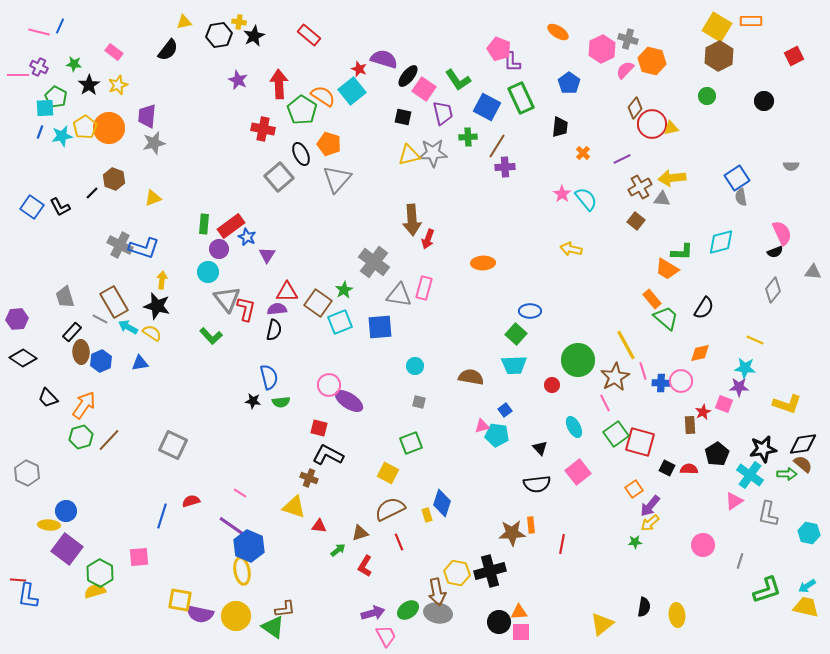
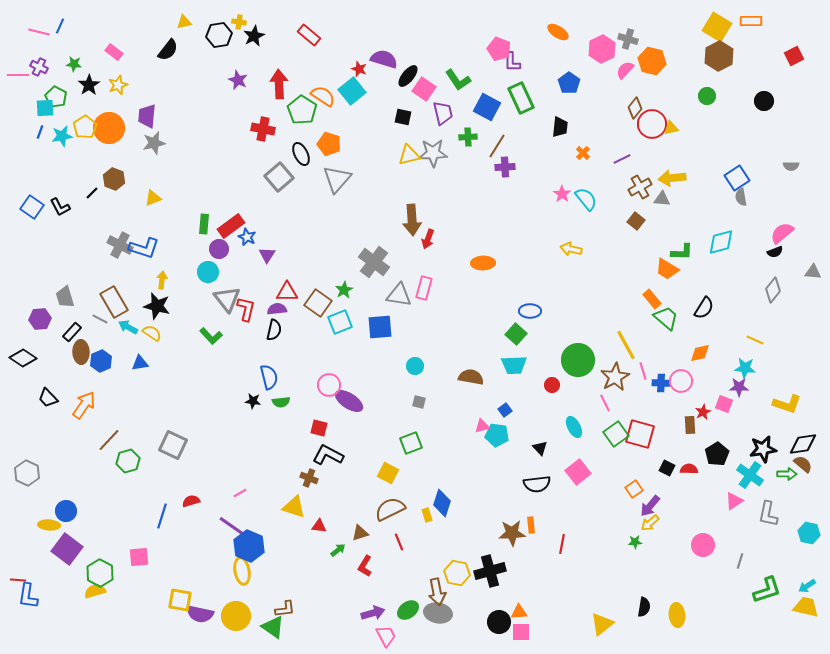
pink semicircle at (782, 233): rotated 105 degrees counterclockwise
purple hexagon at (17, 319): moved 23 px right
green hexagon at (81, 437): moved 47 px right, 24 px down
red square at (640, 442): moved 8 px up
pink line at (240, 493): rotated 64 degrees counterclockwise
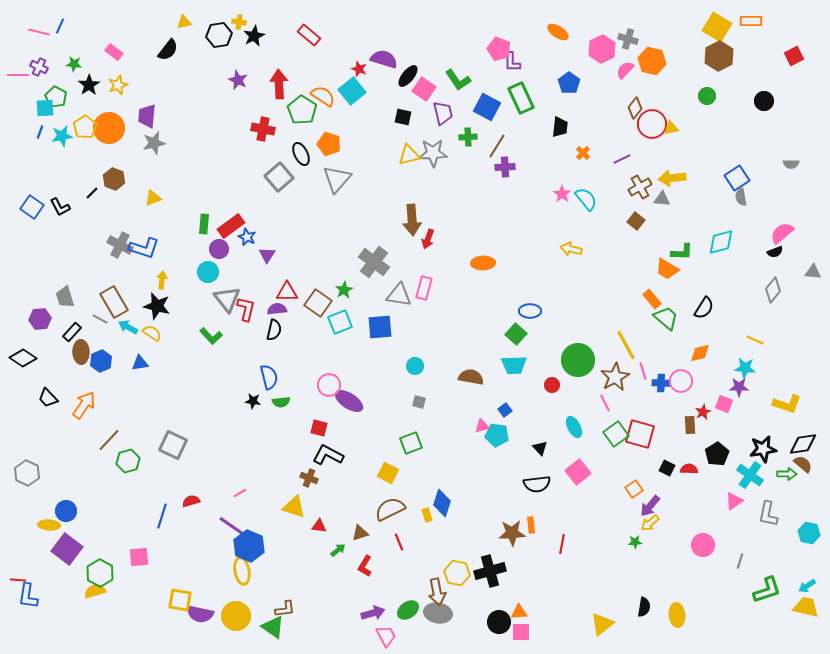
gray semicircle at (791, 166): moved 2 px up
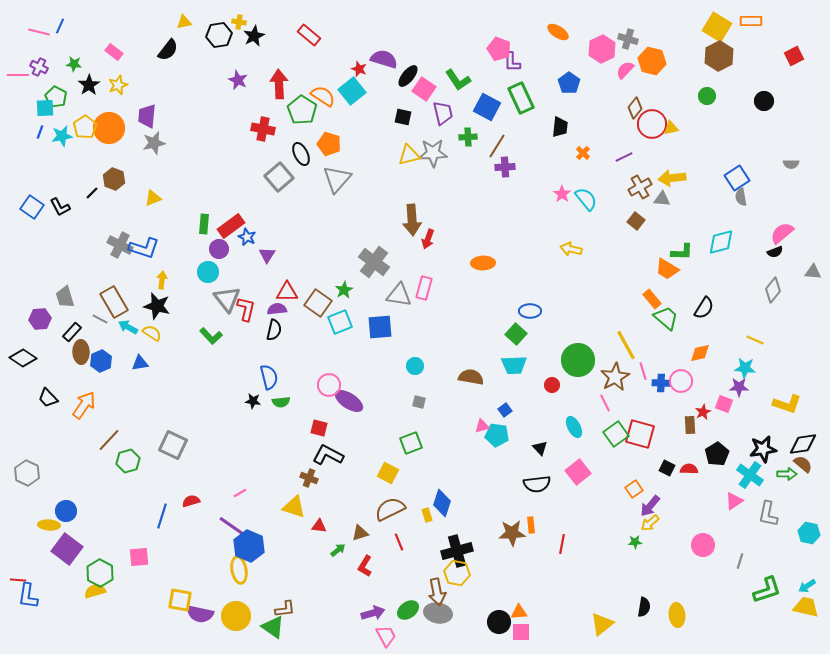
purple line at (622, 159): moved 2 px right, 2 px up
yellow ellipse at (242, 571): moved 3 px left, 1 px up
black cross at (490, 571): moved 33 px left, 20 px up
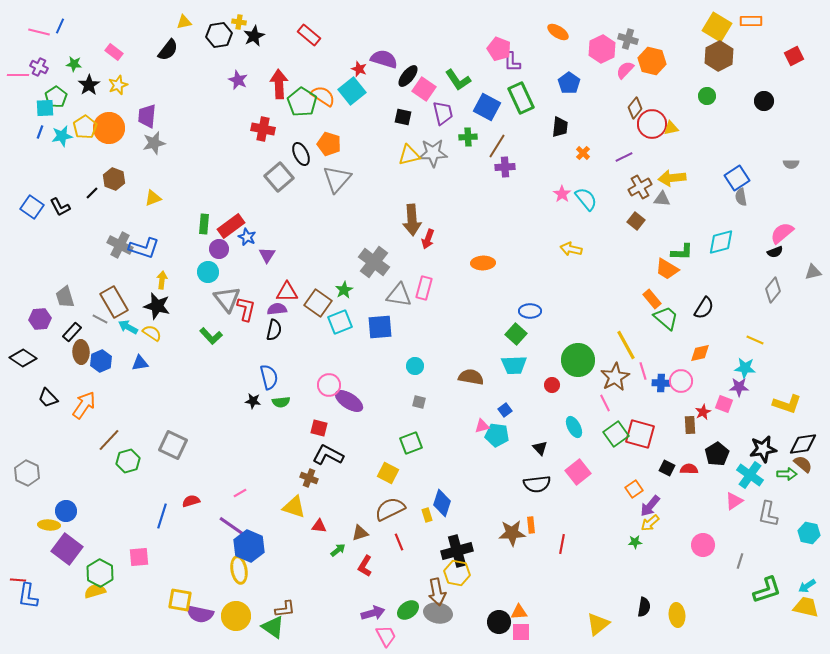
green pentagon at (56, 97): rotated 10 degrees clockwise
green pentagon at (302, 110): moved 8 px up
gray triangle at (813, 272): rotated 18 degrees counterclockwise
yellow triangle at (602, 624): moved 4 px left
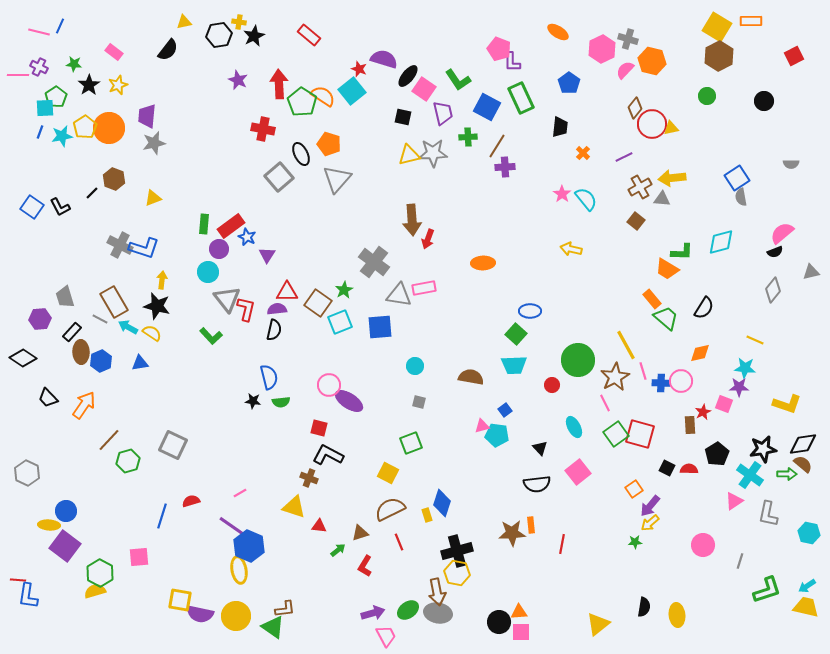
gray triangle at (813, 272): moved 2 px left
pink rectangle at (424, 288): rotated 65 degrees clockwise
purple square at (67, 549): moved 2 px left, 3 px up
